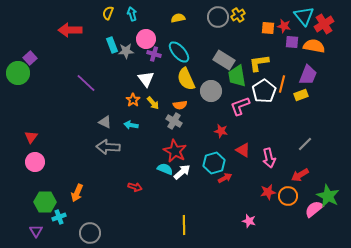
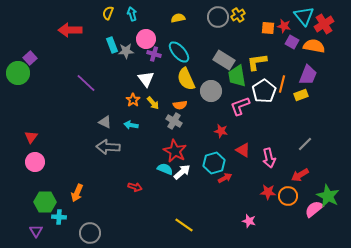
purple square at (292, 42): rotated 24 degrees clockwise
yellow L-shape at (259, 63): moved 2 px left, 1 px up
red star at (268, 192): rotated 14 degrees clockwise
cyan cross at (59, 217): rotated 24 degrees clockwise
yellow line at (184, 225): rotated 54 degrees counterclockwise
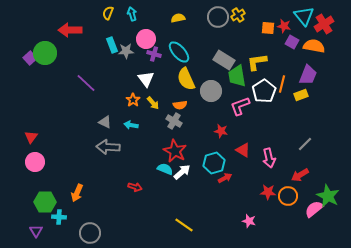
green circle at (18, 73): moved 27 px right, 20 px up
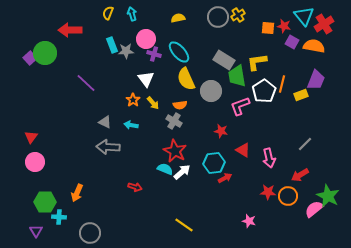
purple trapezoid at (308, 75): moved 8 px right, 5 px down
cyan hexagon at (214, 163): rotated 10 degrees clockwise
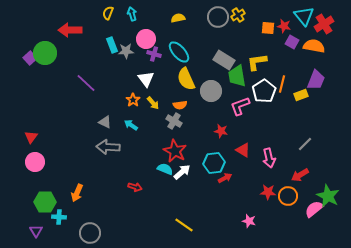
cyan arrow at (131, 125): rotated 24 degrees clockwise
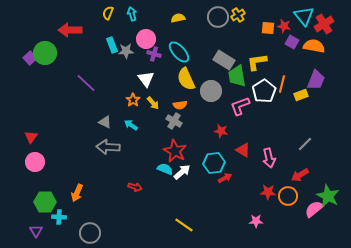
pink star at (249, 221): moved 7 px right; rotated 16 degrees counterclockwise
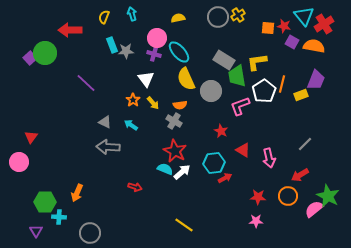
yellow semicircle at (108, 13): moved 4 px left, 4 px down
pink circle at (146, 39): moved 11 px right, 1 px up
red star at (221, 131): rotated 16 degrees clockwise
pink circle at (35, 162): moved 16 px left
red star at (268, 192): moved 10 px left, 5 px down
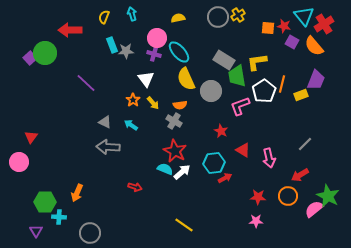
orange semicircle at (314, 46): rotated 140 degrees counterclockwise
